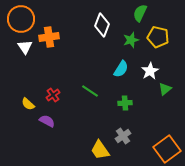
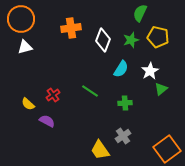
white diamond: moved 1 px right, 15 px down
orange cross: moved 22 px right, 9 px up
white triangle: rotated 49 degrees clockwise
green triangle: moved 4 px left
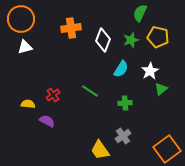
yellow semicircle: rotated 144 degrees clockwise
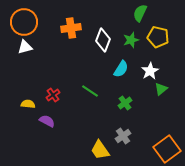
orange circle: moved 3 px right, 3 px down
green cross: rotated 32 degrees counterclockwise
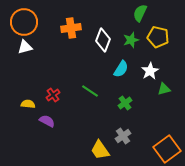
green triangle: moved 3 px right; rotated 24 degrees clockwise
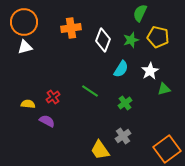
red cross: moved 2 px down
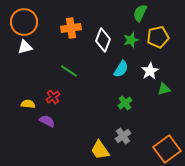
yellow pentagon: rotated 25 degrees counterclockwise
green line: moved 21 px left, 20 px up
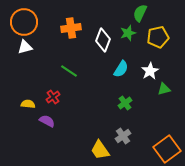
green star: moved 3 px left, 7 px up
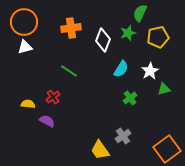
green cross: moved 5 px right, 5 px up
